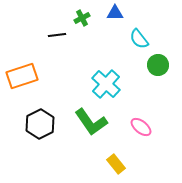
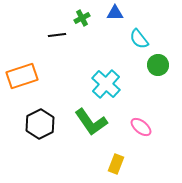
yellow rectangle: rotated 60 degrees clockwise
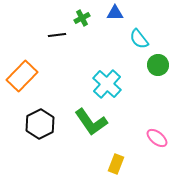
orange rectangle: rotated 28 degrees counterclockwise
cyan cross: moved 1 px right
pink ellipse: moved 16 px right, 11 px down
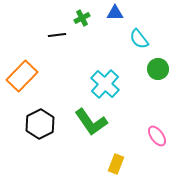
green circle: moved 4 px down
cyan cross: moved 2 px left
pink ellipse: moved 2 px up; rotated 15 degrees clockwise
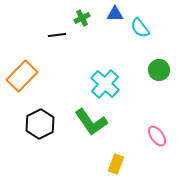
blue triangle: moved 1 px down
cyan semicircle: moved 1 px right, 11 px up
green circle: moved 1 px right, 1 px down
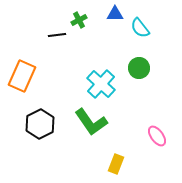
green cross: moved 3 px left, 2 px down
green circle: moved 20 px left, 2 px up
orange rectangle: rotated 20 degrees counterclockwise
cyan cross: moved 4 px left
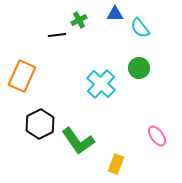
green L-shape: moved 13 px left, 19 px down
